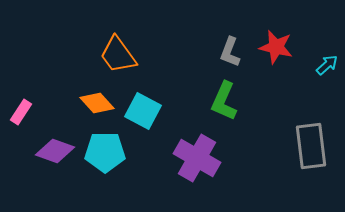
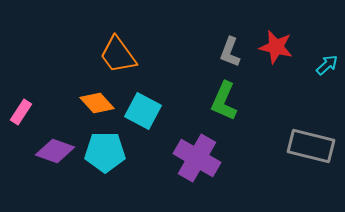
gray rectangle: rotated 69 degrees counterclockwise
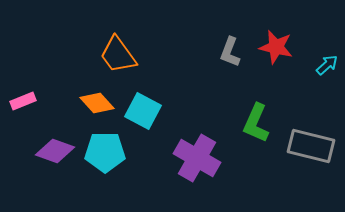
green L-shape: moved 32 px right, 22 px down
pink rectangle: moved 2 px right, 11 px up; rotated 35 degrees clockwise
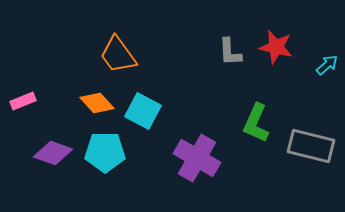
gray L-shape: rotated 24 degrees counterclockwise
purple diamond: moved 2 px left, 2 px down
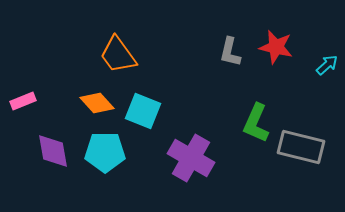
gray L-shape: rotated 16 degrees clockwise
cyan square: rotated 6 degrees counterclockwise
gray rectangle: moved 10 px left, 1 px down
purple diamond: moved 2 px up; rotated 60 degrees clockwise
purple cross: moved 6 px left
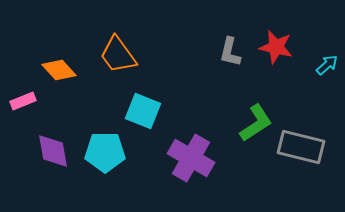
orange diamond: moved 38 px left, 33 px up
green L-shape: rotated 147 degrees counterclockwise
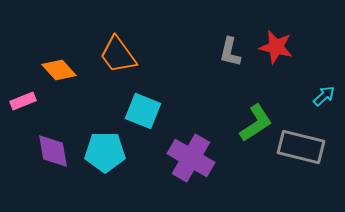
cyan arrow: moved 3 px left, 31 px down
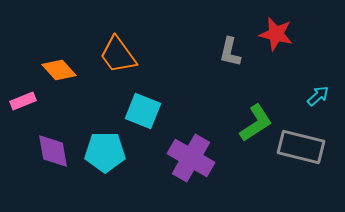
red star: moved 13 px up
cyan arrow: moved 6 px left
